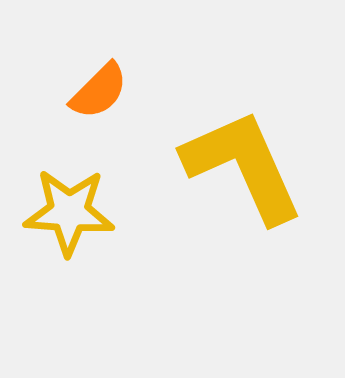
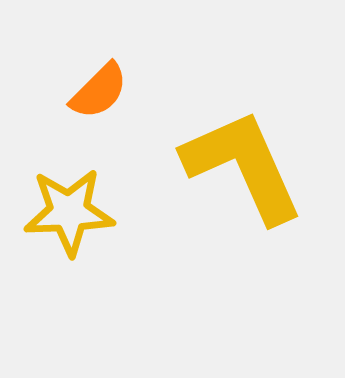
yellow star: rotated 6 degrees counterclockwise
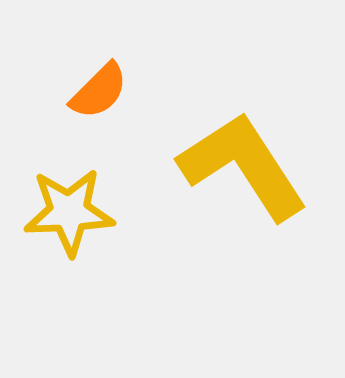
yellow L-shape: rotated 9 degrees counterclockwise
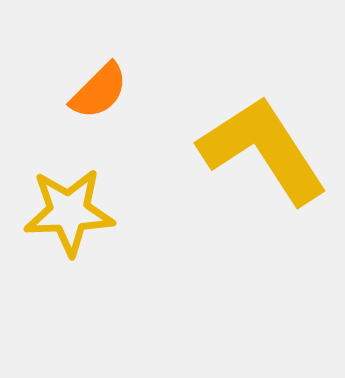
yellow L-shape: moved 20 px right, 16 px up
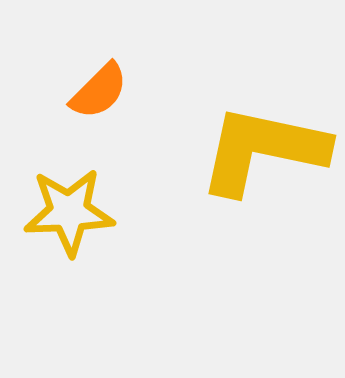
yellow L-shape: rotated 45 degrees counterclockwise
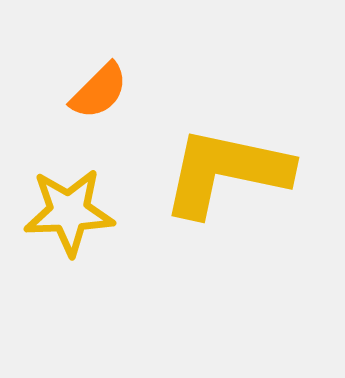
yellow L-shape: moved 37 px left, 22 px down
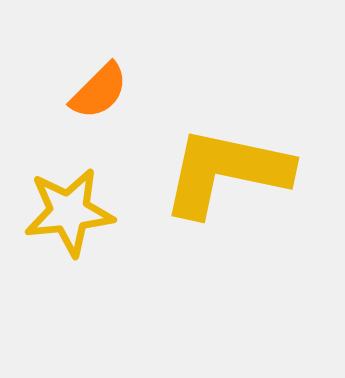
yellow star: rotated 4 degrees counterclockwise
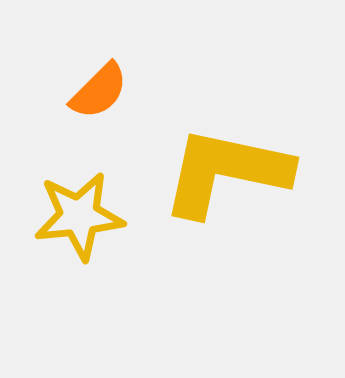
yellow star: moved 10 px right, 4 px down
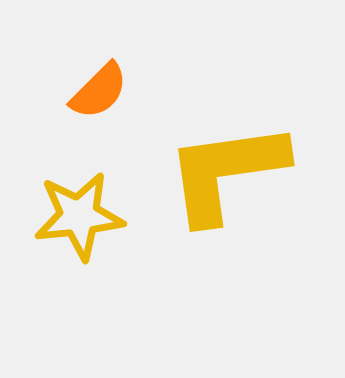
yellow L-shape: rotated 20 degrees counterclockwise
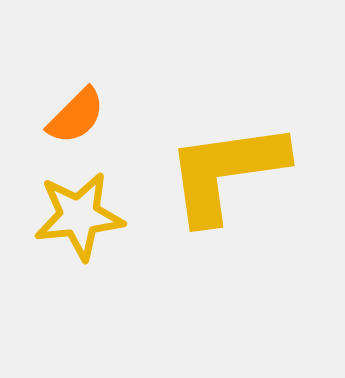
orange semicircle: moved 23 px left, 25 px down
